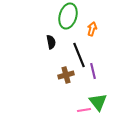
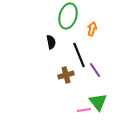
purple line: moved 2 px right, 1 px up; rotated 21 degrees counterclockwise
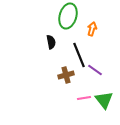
purple line: rotated 21 degrees counterclockwise
green triangle: moved 6 px right, 2 px up
pink line: moved 12 px up
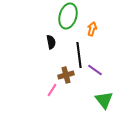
black line: rotated 15 degrees clockwise
pink line: moved 32 px left, 8 px up; rotated 48 degrees counterclockwise
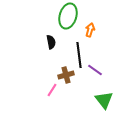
orange arrow: moved 2 px left, 1 px down
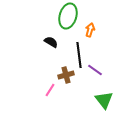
black semicircle: rotated 48 degrees counterclockwise
pink line: moved 2 px left
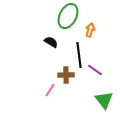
green ellipse: rotated 10 degrees clockwise
brown cross: rotated 14 degrees clockwise
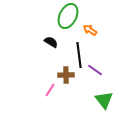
orange arrow: rotated 72 degrees counterclockwise
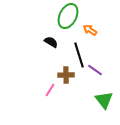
black line: rotated 10 degrees counterclockwise
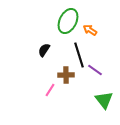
green ellipse: moved 5 px down
black semicircle: moved 7 px left, 8 px down; rotated 88 degrees counterclockwise
